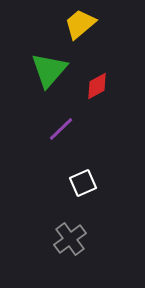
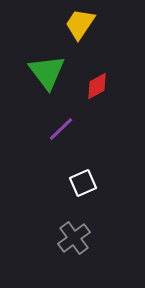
yellow trapezoid: rotated 16 degrees counterclockwise
green triangle: moved 2 px left, 2 px down; rotated 18 degrees counterclockwise
gray cross: moved 4 px right, 1 px up
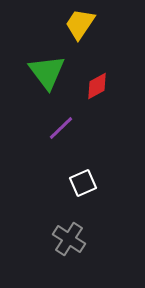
purple line: moved 1 px up
gray cross: moved 5 px left, 1 px down; rotated 20 degrees counterclockwise
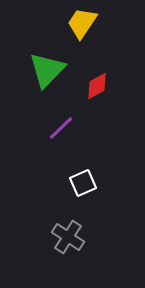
yellow trapezoid: moved 2 px right, 1 px up
green triangle: moved 2 px up; rotated 21 degrees clockwise
gray cross: moved 1 px left, 2 px up
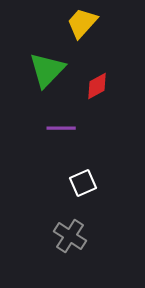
yellow trapezoid: rotated 8 degrees clockwise
purple line: rotated 44 degrees clockwise
gray cross: moved 2 px right, 1 px up
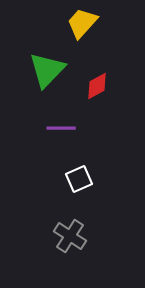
white square: moved 4 px left, 4 px up
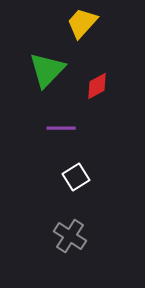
white square: moved 3 px left, 2 px up; rotated 8 degrees counterclockwise
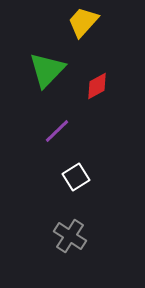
yellow trapezoid: moved 1 px right, 1 px up
purple line: moved 4 px left, 3 px down; rotated 44 degrees counterclockwise
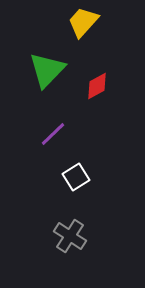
purple line: moved 4 px left, 3 px down
